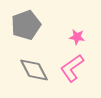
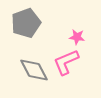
gray pentagon: moved 2 px up
pink L-shape: moved 6 px left, 6 px up; rotated 12 degrees clockwise
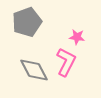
gray pentagon: moved 1 px right, 1 px up
pink L-shape: rotated 140 degrees clockwise
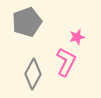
pink star: rotated 21 degrees counterclockwise
gray diamond: moved 1 px left, 4 px down; rotated 56 degrees clockwise
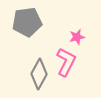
gray pentagon: rotated 12 degrees clockwise
gray diamond: moved 6 px right
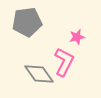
pink L-shape: moved 2 px left
gray diamond: rotated 64 degrees counterclockwise
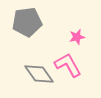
pink L-shape: moved 4 px right, 3 px down; rotated 56 degrees counterclockwise
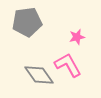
gray diamond: moved 1 px down
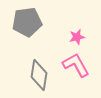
pink L-shape: moved 8 px right
gray diamond: rotated 44 degrees clockwise
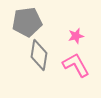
pink star: moved 1 px left, 1 px up
gray diamond: moved 20 px up
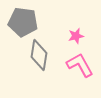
gray pentagon: moved 4 px left; rotated 16 degrees clockwise
pink L-shape: moved 4 px right
